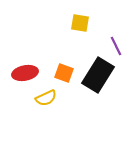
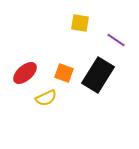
purple line: moved 6 px up; rotated 30 degrees counterclockwise
red ellipse: rotated 30 degrees counterclockwise
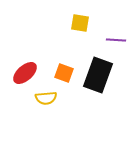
purple line: rotated 30 degrees counterclockwise
black rectangle: rotated 12 degrees counterclockwise
yellow semicircle: rotated 20 degrees clockwise
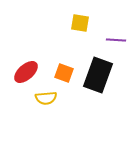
red ellipse: moved 1 px right, 1 px up
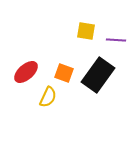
yellow square: moved 6 px right, 8 px down
black rectangle: rotated 16 degrees clockwise
yellow semicircle: moved 2 px right, 1 px up; rotated 60 degrees counterclockwise
